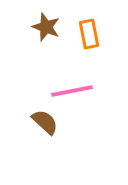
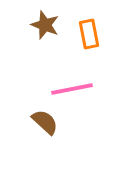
brown star: moved 1 px left, 2 px up
pink line: moved 2 px up
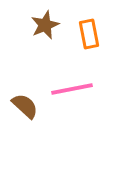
brown star: rotated 28 degrees clockwise
brown semicircle: moved 20 px left, 16 px up
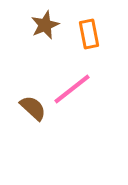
pink line: rotated 27 degrees counterclockwise
brown semicircle: moved 8 px right, 2 px down
